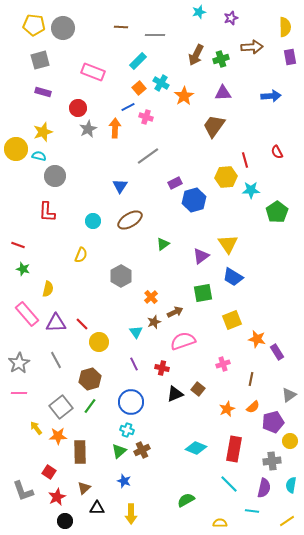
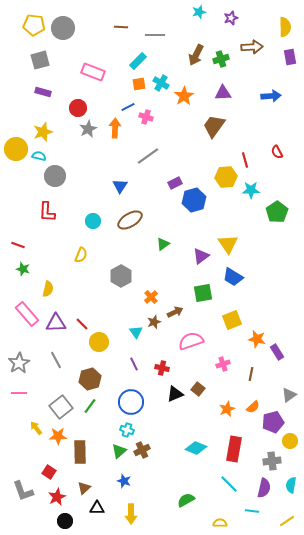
orange square at (139, 88): moved 4 px up; rotated 32 degrees clockwise
pink semicircle at (183, 341): moved 8 px right
brown line at (251, 379): moved 5 px up
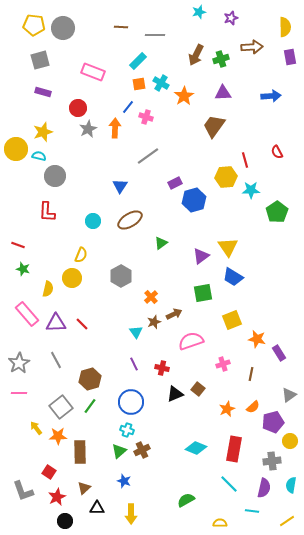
blue line at (128, 107): rotated 24 degrees counterclockwise
green triangle at (163, 244): moved 2 px left, 1 px up
yellow triangle at (228, 244): moved 3 px down
brown arrow at (175, 312): moved 1 px left, 2 px down
yellow circle at (99, 342): moved 27 px left, 64 px up
purple rectangle at (277, 352): moved 2 px right, 1 px down
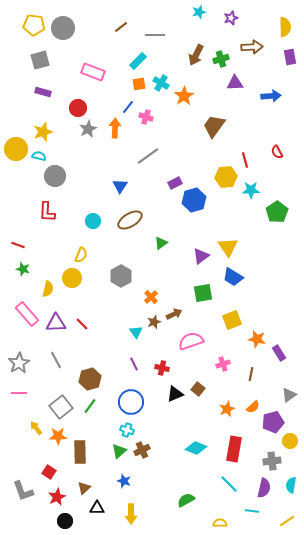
brown line at (121, 27): rotated 40 degrees counterclockwise
purple triangle at (223, 93): moved 12 px right, 10 px up
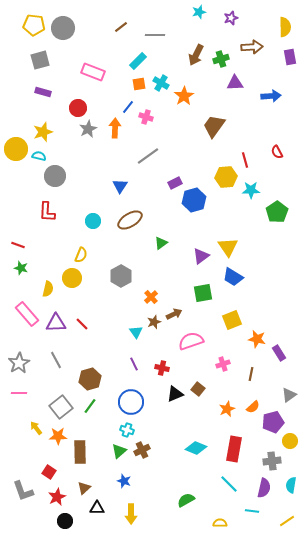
green star at (23, 269): moved 2 px left, 1 px up
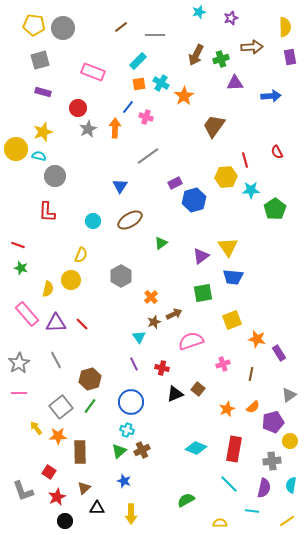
green pentagon at (277, 212): moved 2 px left, 3 px up
blue trapezoid at (233, 277): rotated 25 degrees counterclockwise
yellow circle at (72, 278): moved 1 px left, 2 px down
cyan triangle at (136, 332): moved 3 px right, 5 px down
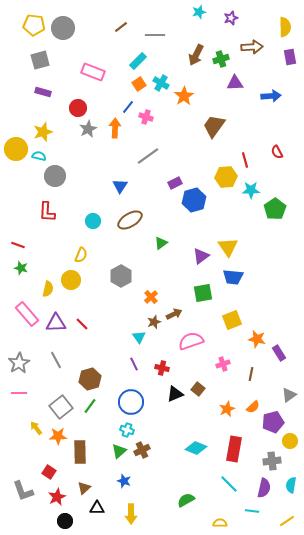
orange square at (139, 84): rotated 24 degrees counterclockwise
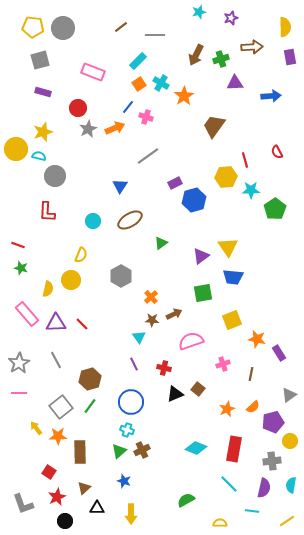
yellow pentagon at (34, 25): moved 1 px left, 2 px down
orange arrow at (115, 128): rotated 66 degrees clockwise
brown star at (154, 322): moved 2 px left, 2 px up; rotated 24 degrees clockwise
red cross at (162, 368): moved 2 px right
gray L-shape at (23, 491): moved 13 px down
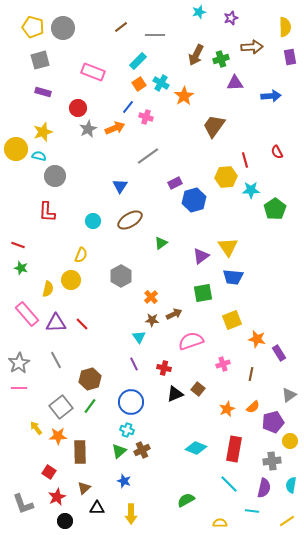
yellow pentagon at (33, 27): rotated 10 degrees clockwise
pink line at (19, 393): moved 5 px up
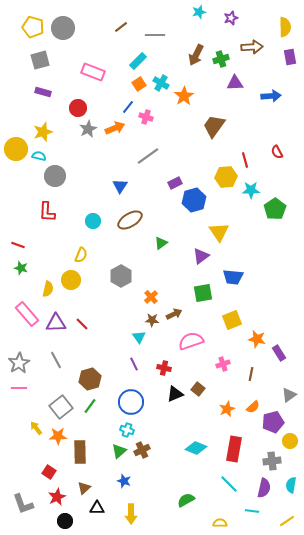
yellow triangle at (228, 247): moved 9 px left, 15 px up
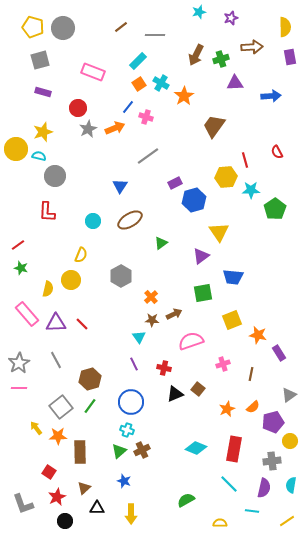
red line at (18, 245): rotated 56 degrees counterclockwise
orange star at (257, 339): moved 1 px right, 4 px up
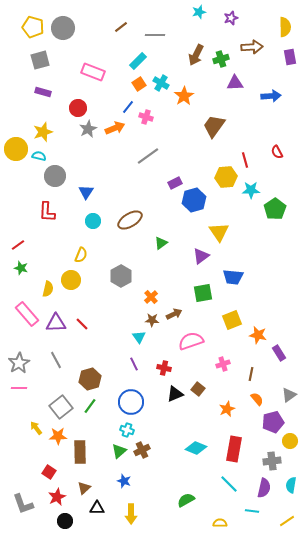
blue triangle at (120, 186): moved 34 px left, 6 px down
orange semicircle at (253, 407): moved 4 px right, 8 px up; rotated 88 degrees counterclockwise
